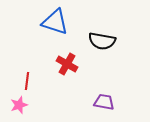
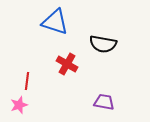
black semicircle: moved 1 px right, 3 px down
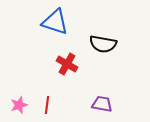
red line: moved 20 px right, 24 px down
purple trapezoid: moved 2 px left, 2 px down
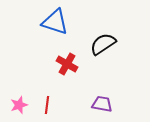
black semicircle: rotated 136 degrees clockwise
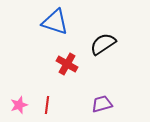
purple trapezoid: rotated 25 degrees counterclockwise
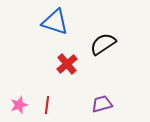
red cross: rotated 20 degrees clockwise
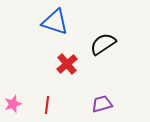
pink star: moved 6 px left, 1 px up
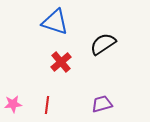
red cross: moved 6 px left, 2 px up
pink star: rotated 12 degrees clockwise
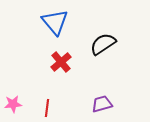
blue triangle: rotated 32 degrees clockwise
red line: moved 3 px down
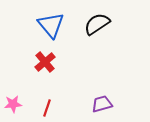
blue triangle: moved 4 px left, 3 px down
black semicircle: moved 6 px left, 20 px up
red cross: moved 16 px left
red line: rotated 12 degrees clockwise
